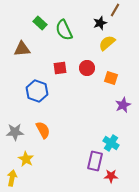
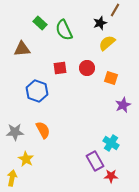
purple rectangle: rotated 42 degrees counterclockwise
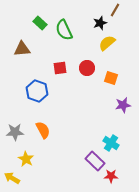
purple star: rotated 14 degrees clockwise
purple rectangle: rotated 18 degrees counterclockwise
yellow arrow: rotated 70 degrees counterclockwise
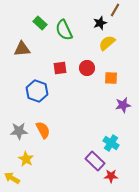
orange square: rotated 16 degrees counterclockwise
gray star: moved 4 px right, 1 px up
